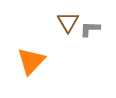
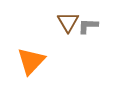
gray L-shape: moved 2 px left, 3 px up
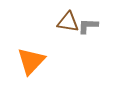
brown triangle: rotated 50 degrees counterclockwise
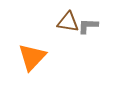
orange triangle: moved 1 px right, 4 px up
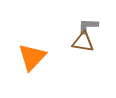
brown triangle: moved 15 px right, 20 px down
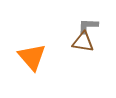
orange triangle: rotated 24 degrees counterclockwise
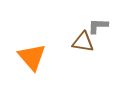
gray L-shape: moved 10 px right
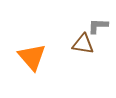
brown triangle: moved 2 px down
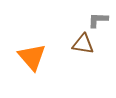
gray L-shape: moved 6 px up
